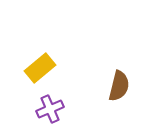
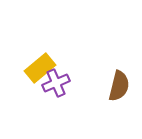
purple cross: moved 6 px right, 26 px up
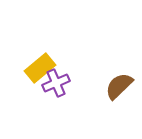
brown semicircle: rotated 148 degrees counterclockwise
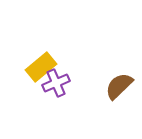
yellow rectangle: moved 1 px right, 1 px up
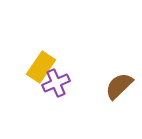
yellow rectangle: rotated 16 degrees counterclockwise
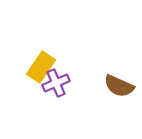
brown semicircle: rotated 112 degrees counterclockwise
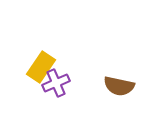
brown semicircle: rotated 12 degrees counterclockwise
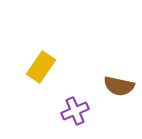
purple cross: moved 19 px right, 28 px down
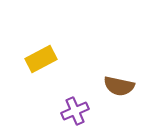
yellow rectangle: moved 8 px up; rotated 28 degrees clockwise
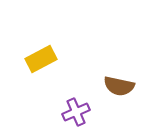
purple cross: moved 1 px right, 1 px down
